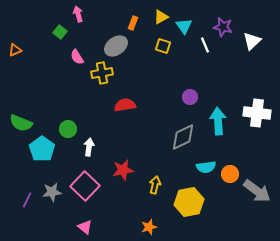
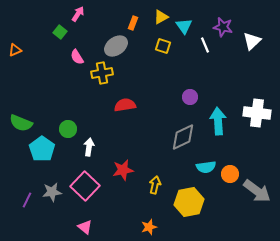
pink arrow: rotated 49 degrees clockwise
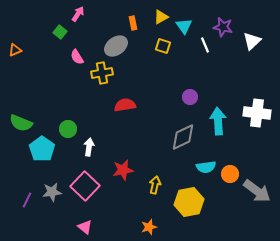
orange rectangle: rotated 32 degrees counterclockwise
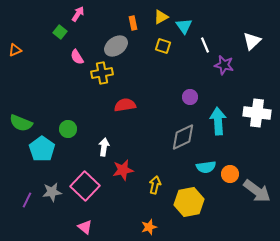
purple star: moved 1 px right, 38 px down
white arrow: moved 15 px right
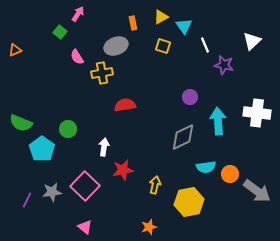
gray ellipse: rotated 15 degrees clockwise
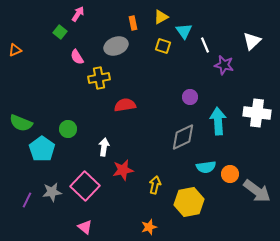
cyan triangle: moved 5 px down
yellow cross: moved 3 px left, 5 px down
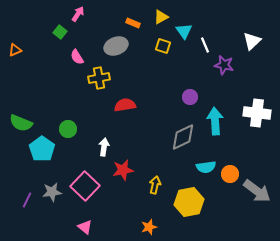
orange rectangle: rotated 56 degrees counterclockwise
cyan arrow: moved 3 px left
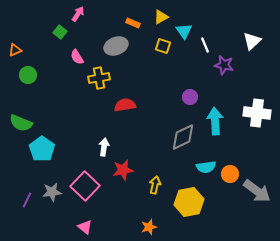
green circle: moved 40 px left, 54 px up
